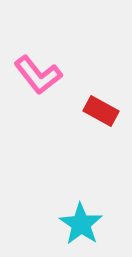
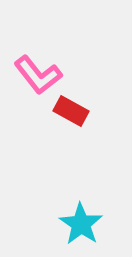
red rectangle: moved 30 px left
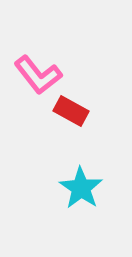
cyan star: moved 36 px up
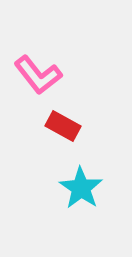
red rectangle: moved 8 px left, 15 px down
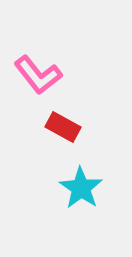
red rectangle: moved 1 px down
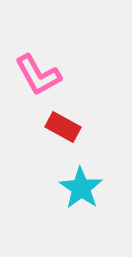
pink L-shape: rotated 9 degrees clockwise
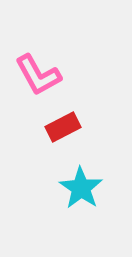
red rectangle: rotated 56 degrees counterclockwise
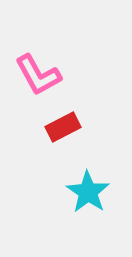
cyan star: moved 7 px right, 4 px down
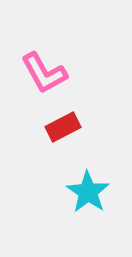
pink L-shape: moved 6 px right, 2 px up
